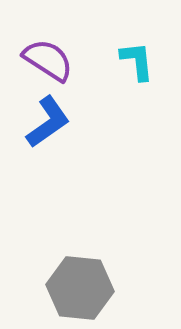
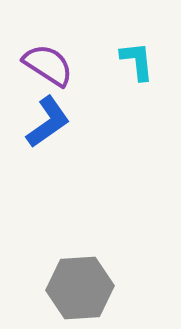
purple semicircle: moved 5 px down
gray hexagon: rotated 10 degrees counterclockwise
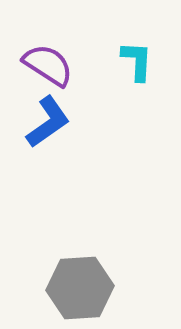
cyan L-shape: rotated 9 degrees clockwise
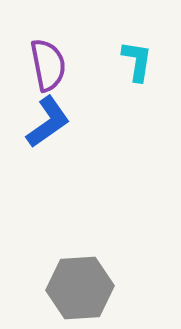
cyan L-shape: rotated 6 degrees clockwise
purple semicircle: rotated 46 degrees clockwise
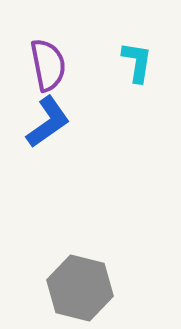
cyan L-shape: moved 1 px down
gray hexagon: rotated 18 degrees clockwise
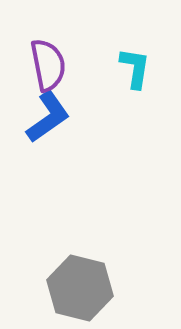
cyan L-shape: moved 2 px left, 6 px down
blue L-shape: moved 5 px up
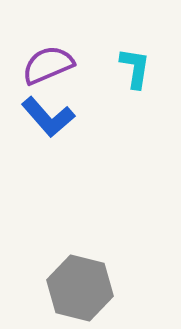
purple semicircle: rotated 102 degrees counterclockwise
blue L-shape: rotated 84 degrees clockwise
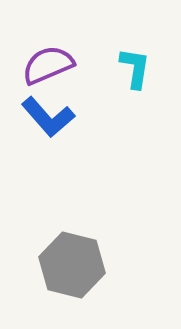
gray hexagon: moved 8 px left, 23 px up
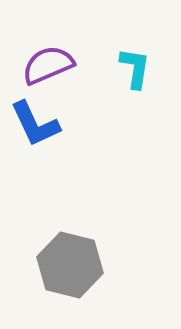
blue L-shape: moved 13 px left, 7 px down; rotated 16 degrees clockwise
gray hexagon: moved 2 px left
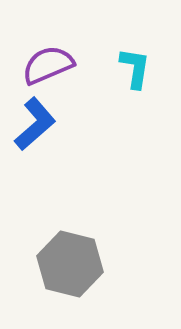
blue L-shape: rotated 106 degrees counterclockwise
gray hexagon: moved 1 px up
